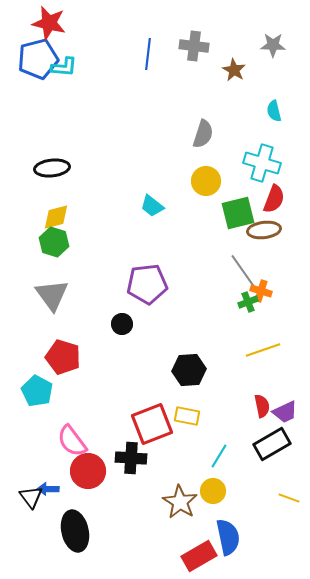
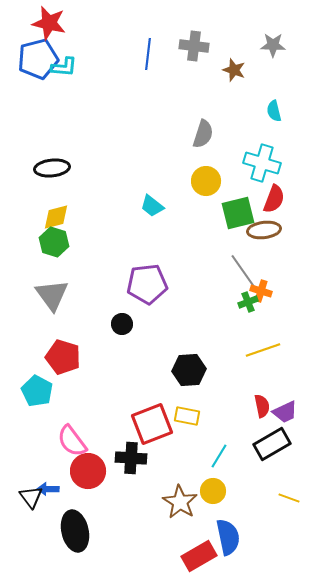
brown star at (234, 70): rotated 10 degrees counterclockwise
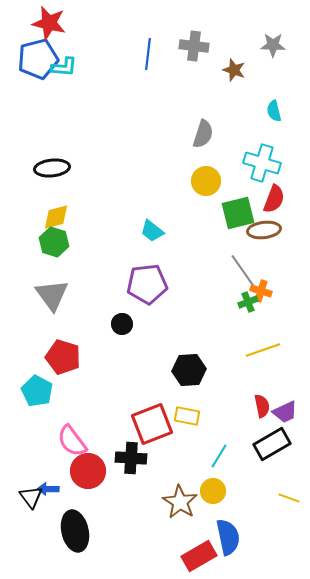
cyan trapezoid at (152, 206): moved 25 px down
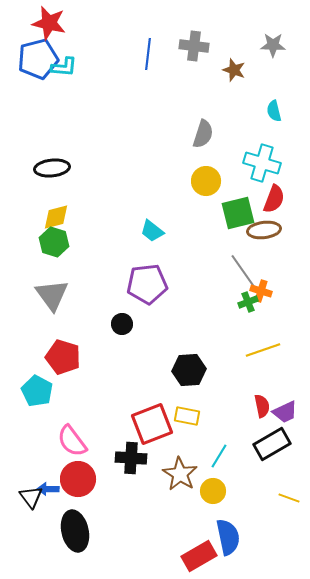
red circle at (88, 471): moved 10 px left, 8 px down
brown star at (180, 502): moved 28 px up
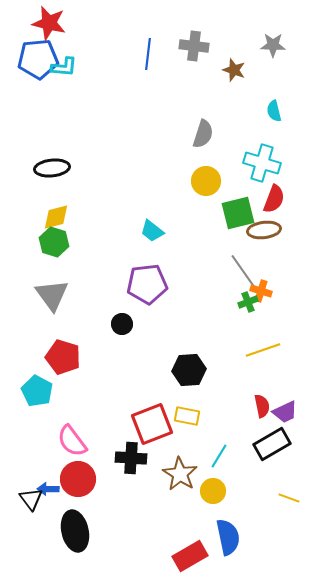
blue pentagon at (38, 59): rotated 9 degrees clockwise
black triangle at (31, 497): moved 2 px down
red rectangle at (199, 556): moved 9 px left
